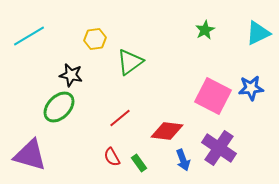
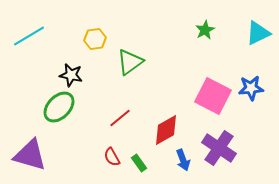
red diamond: moved 1 px left, 1 px up; rotated 36 degrees counterclockwise
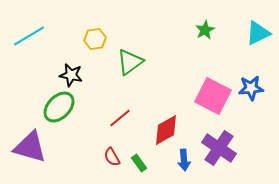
purple triangle: moved 8 px up
blue arrow: moved 1 px right; rotated 15 degrees clockwise
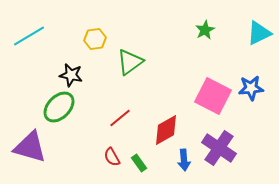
cyan triangle: moved 1 px right
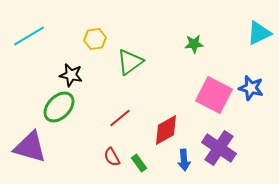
green star: moved 11 px left, 14 px down; rotated 24 degrees clockwise
blue star: rotated 20 degrees clockwise
pink square: moved 1 px right, 1 px up
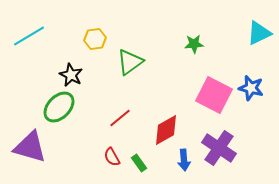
black star: rotated 15 degrees clockwise
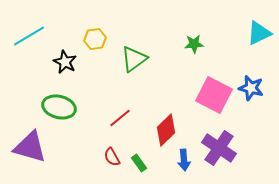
green triangle: moved 4 px right, 3 px up
black star: moved 6 px left, 13 px up
green ellipse: rotated 60 degrees clockwise
red diamond: rotated 16 degrees counterclockwise
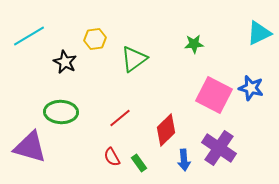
green ellipse: moved 2 px right, 5 px down; rotated 12 degrees counterclockwise
